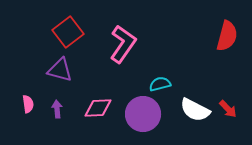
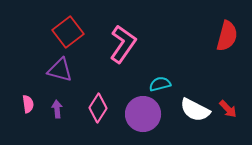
pink diamond: rotated 56 degrees counterclockwise
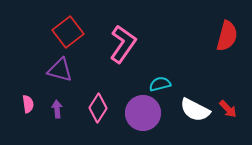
purple circle: moved 1 px up
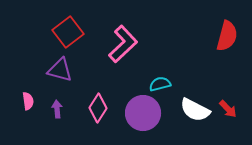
pink L-shape: rotated 12 degrees clockwise
pink semicircle: moved 3 px up
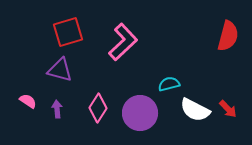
red square: rotated 20 degrees clockwise
red semicircle: moved 1 px right
pink L-shape: moved 2 px up
cyan semicircle: moved 9 px right
pink semicircle: rotated 48 degrees counterclockwise
purple circle: moved 3 px left
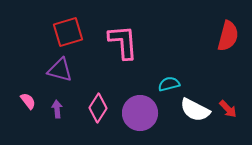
pink L-shape: rotated 51 degrees counterclockwise
pink semicircle: rotated 18 degrees clockwise
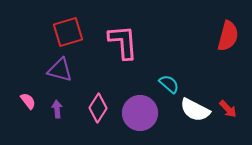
cyan semicircle: rotated 55 degrees clockwise
